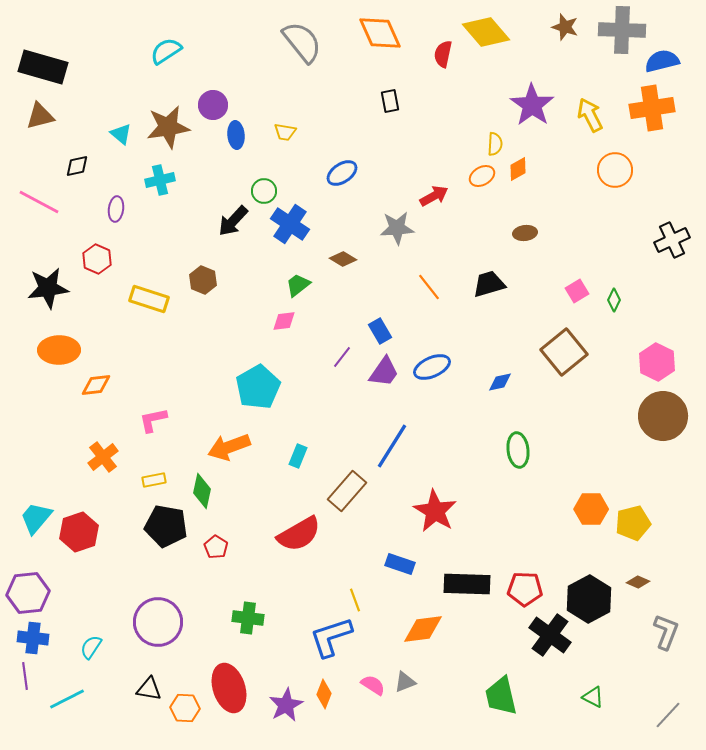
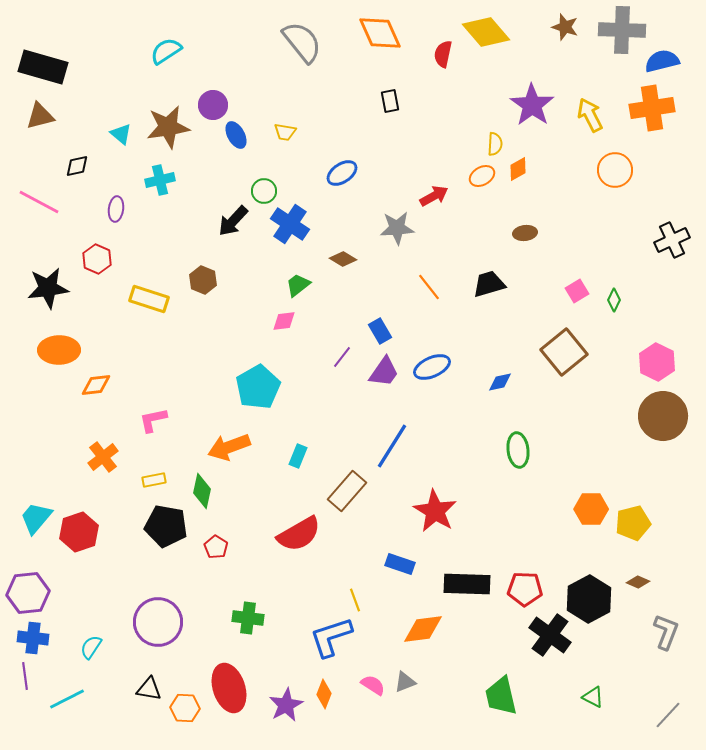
blue ellipse at (236, 135): rotated 24 degrees counterclockwise
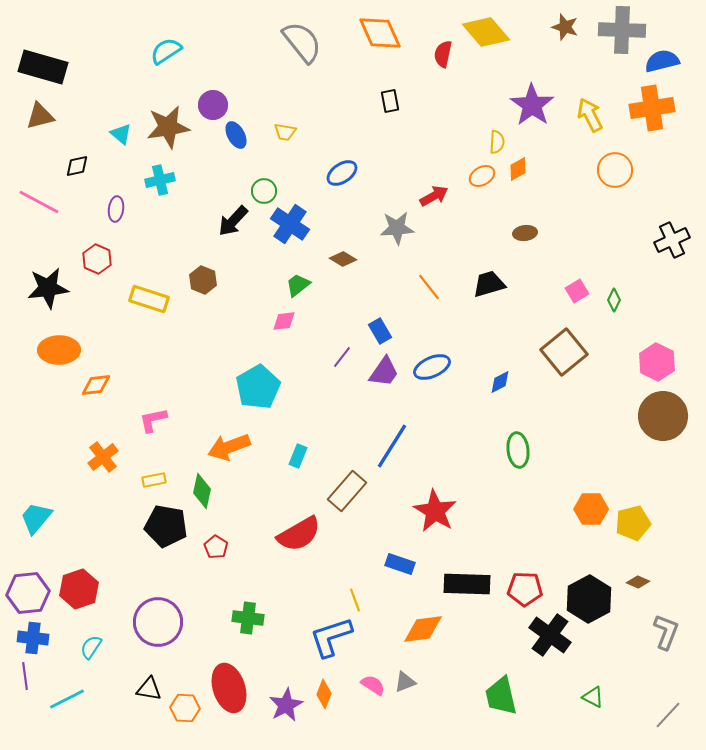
yellow semicircle at (495, 144): moved 2 px right, 2 px up
blue diamond at (500, 382): rotated 15 degrees counterclockwise
red hexagon at (79, 532): moved 57 px down
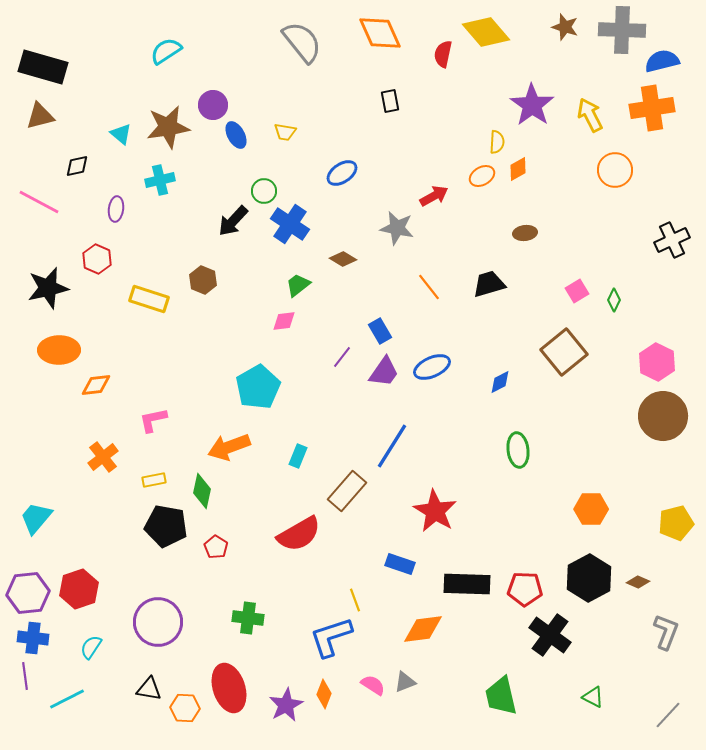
gray star at (397, 228): rotated 16 degrees clockwise
black star at (48, 288): rotated 6 degrees counterclockwise
yellow pentagon at (633, 523): moved 43 px right
black hexagon at (589, 599): moved 21 px up
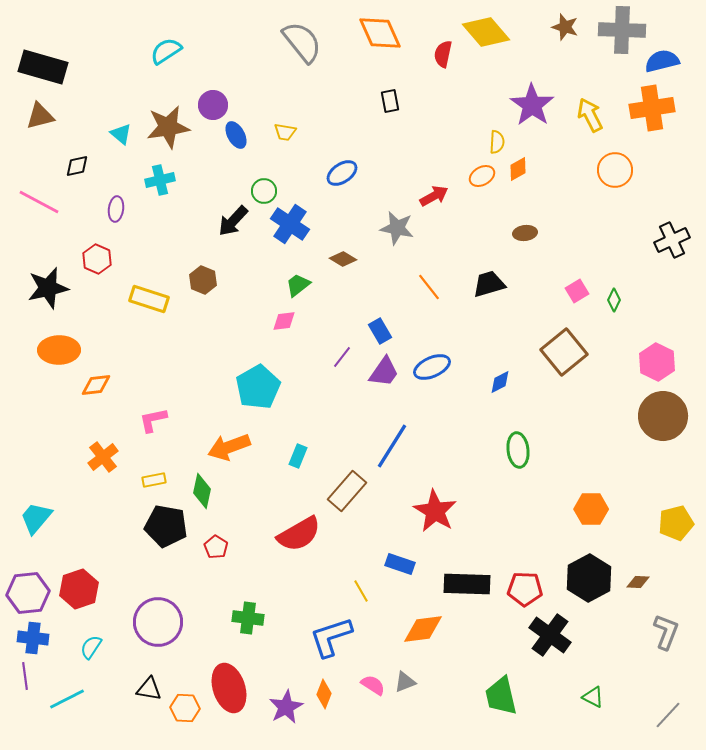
brown diamond at (638, 582): rotated 20 degrees counterclockwise
yellow line at (355, 600): moved 6 px right, 9 px up; rotated 10 degrees counterclockwise
purple star at (286, 705): moved 2 px down
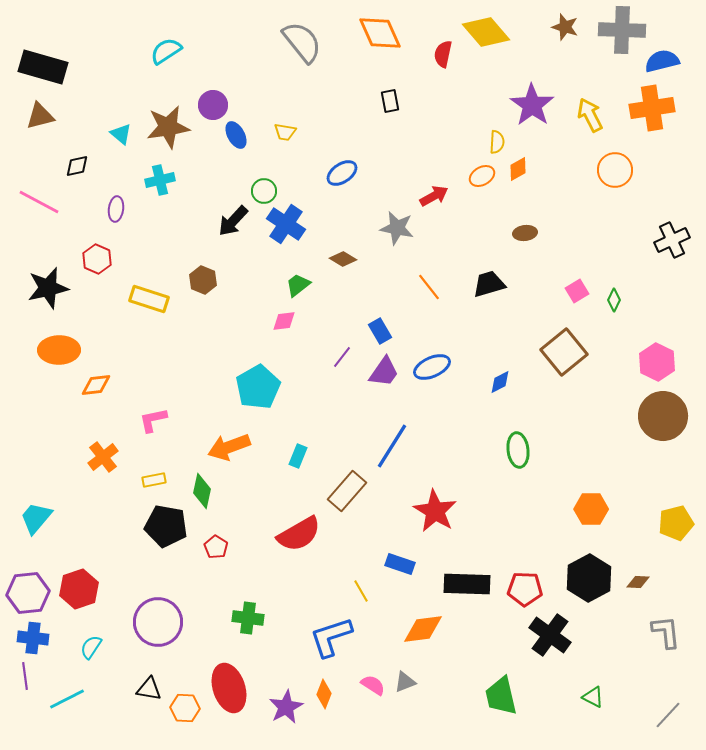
blue cross at (290, 224): moved 4 px left
gray L-shape at (666, 632): rotated 27 degrees counterclockwise
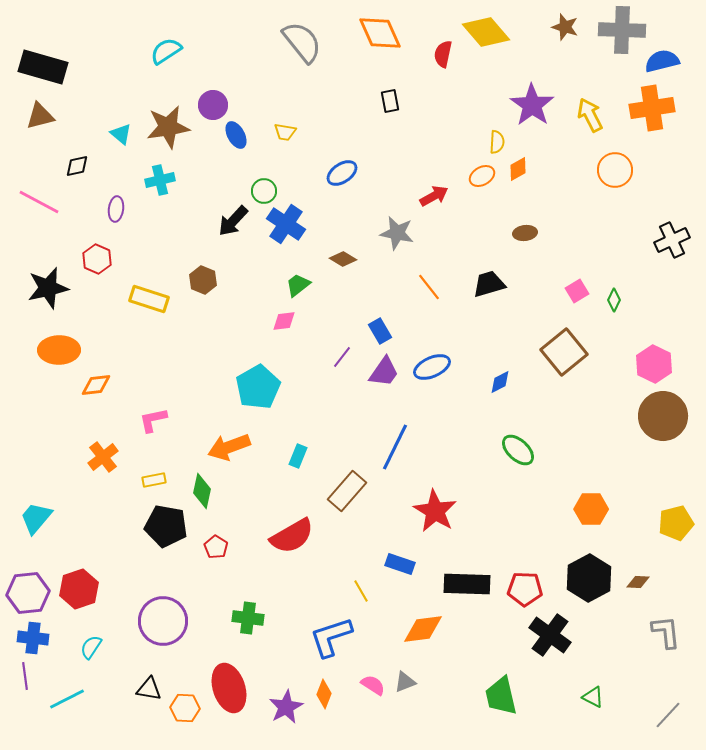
gray star at (397, 228): moved 5 px down
pink hexagon at (657, 362): moved 3 px left, 2 px down
blue line at (392, 446): moved 3 px right, 1 px down; rotated 6 degrees counterclockwise
green ellipse at (518, 450): rotated 40 degrees counterclockwise
red semicircle at (299, 534): moved 7 px left, 2 px down
purple circle at (158, 622): moved 5 px right, 1 px up
